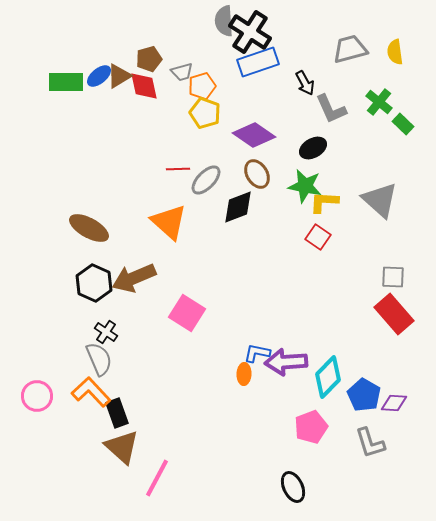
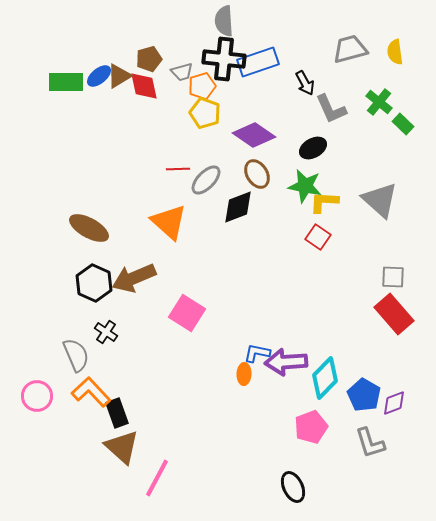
black cross at (250, 32): moved 26 px left, 27 px down; rotated 27 degrees counterclockwise
gray semicircle at (99, 359): moved 23 px left, 4 px up
cyan diamond at (328, 377): moved 3 px left, 1 px down
purple diamond at (394, 403): rotated 24 degrees counterclockwise
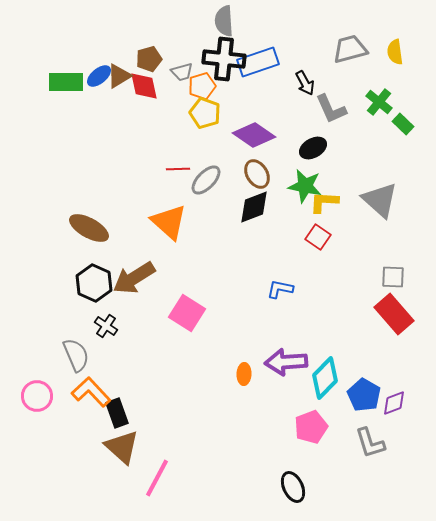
black diamond at (238, 207): moved 16 px right
brown arrow at (134, 278): rotated 9 degrees counterclockwise
black cross at (106, 332): moved 6 px up
blue L-shape at (257, 353): moved 23 px right, 64 px up
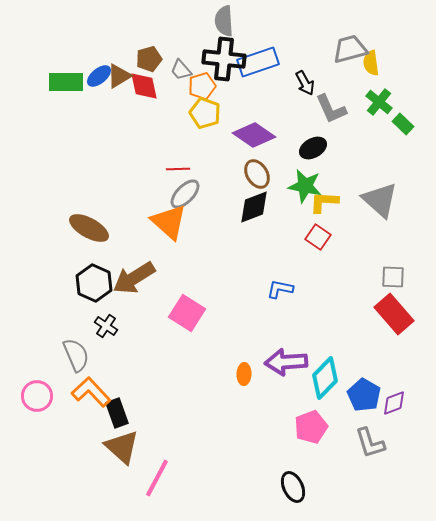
yellow semicircle at (395, 52): moved 24 px left, 11 px down
gray trapezoid at (182, 72): moved 1 px left, 2 px up; rotated 65 degrees clockwise
gray ellipse at (206, 180): moved 21 px left, 14 px down
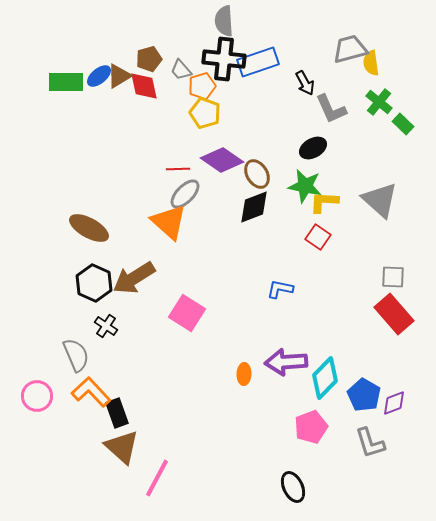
purple diamond at (254, 135): moved 32 px left, 25 px down
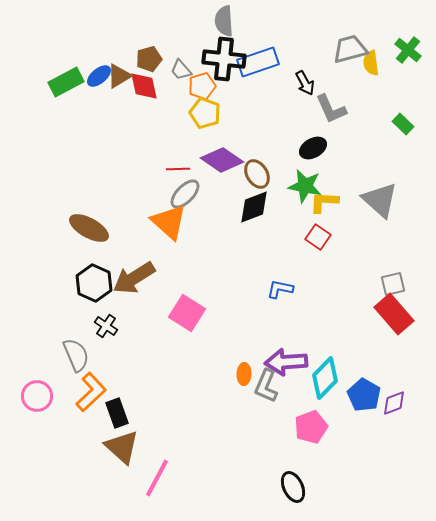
green rectangle at (66, 82): rotated 28 degrees counterclockwise
green cross at (379, 102): moved 29 px right, 52 px up
gray square at (393, 277): moved 7 px down; rotated 15 degrees counterclockwise
orange L-shape at (91, 392): rotated 90 degrees clockwise
gray L-shape at (370, 443): moved 104 px left, 57 px up; rotated 40 degrees clockwise
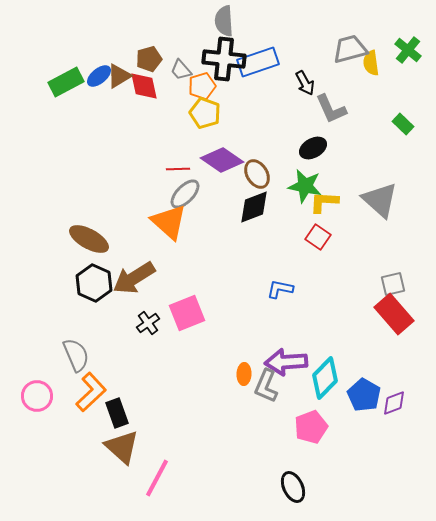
brown ellipse at (89, 228): moved 11 px down
pink square at (187, 313): rotated 36 degrees clockwise
black cross at (106, 326): moved 42 px right, 3 px up; rotated 20 degrees clockwise
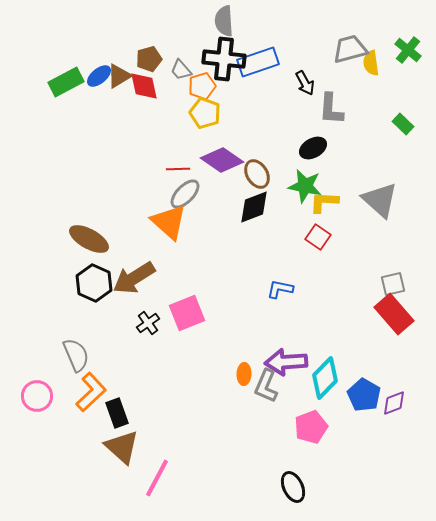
gray L-shape at (331, 109): rotated 28 degrees clockwise
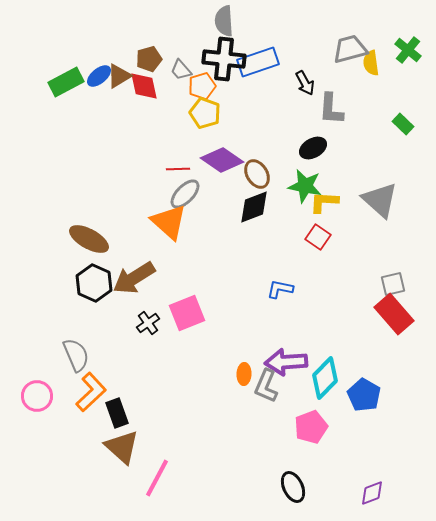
purple diamond at (394, 403): moved 22 px left, 90 px down
